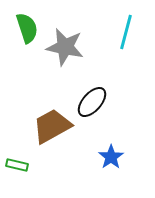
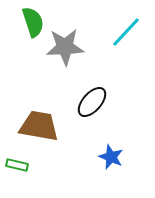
green semicircle: moved 6 px right, 6 px up
cyan line: rotated 28 degrees clockwise
gray star: rotated 15 degrees counterclockwise
brown trapezoid: moved 13 px left; rotated 39 degrees clockwise
blue star: rotated 15 degrees counterclockwise
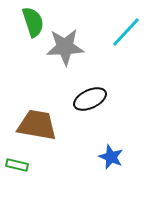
black ellipse: moved 2 px left, 3 px up; rotated 24 degrees clockwise
brown trapezoid: moved 2 px left, 1 px up
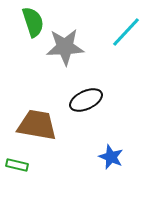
black ellipse: moved 4 px left, 1 px down
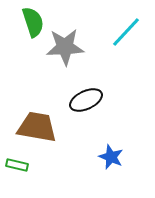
brown trapezoid: moved 2 px down
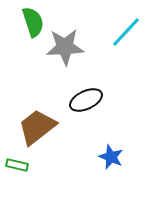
brown trapezoid: rotated 48 degrees counterclockwise
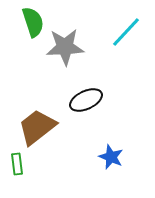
green rectangle: moved 1 px up; rotated 70 degrees clockwise
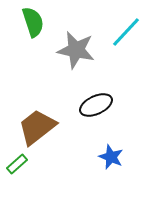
gray star: moved 11 px right, 3 px down; rotated 15 degrees clockwise
black ellipse: moved 10 px right, 5 px down
green rectangle: rotated 55 degrees clockwise
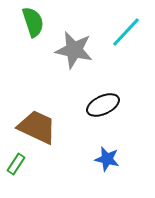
gray star: moved 2 px left
black ellipse: moved 7 px right
brown trapezoid: rotated 63 degrees clockwise
blue star: moved 4 px left, 2 px down; rotated 10 degrees counterclockwise
green rectangle: moved 1 px left; rotated 15 degrees counterclockwise
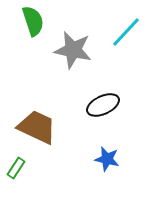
green semicircle: moved 1 px up
gray star: moved 1 px left
green rectangle: moved 4 px down
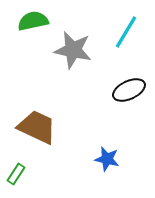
green semicircle: rotated 84 degrees counterclockwise
cyan line: rotated 12 degrees counterclockwise
black ellipse: moved 26 px right, 15 px up
green rectangle: moved 6 px down
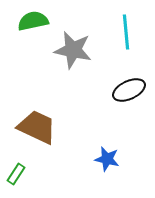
cyan line: rotated 36 degrees counterclockwise
